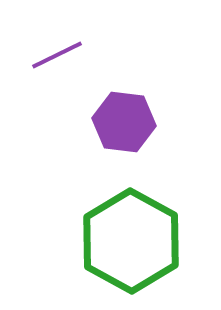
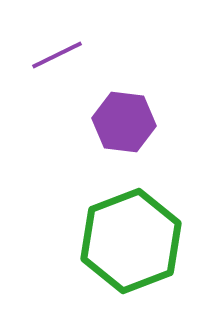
green hexagon: rotated 10 degrees clockwise
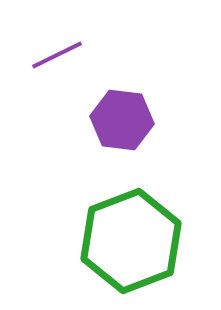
purple hexagon: moved 2 px left, 2 px up
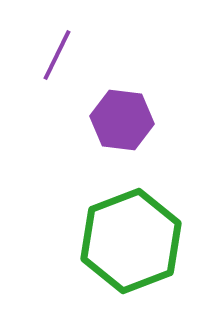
purple line: rotated 38 degrees counterclockwise
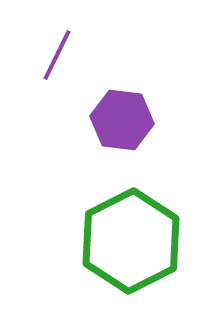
green hexagon: rotated 6 degrees counterclockwise
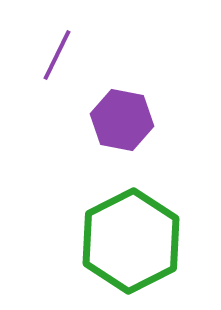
purple hexagon: rotated 4 degrees clockwise
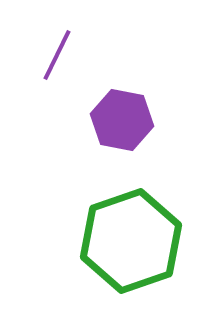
green hexagon: rotated 8 degrees clockwise
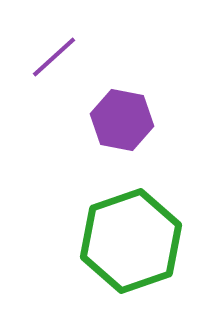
purple line: moved 3 px left, 2 px down; rotated 22 degrees clockwise
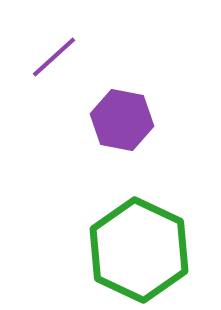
green hexagon: moved 8 px right, 9 px down; rotated 16 degrees counterclockwise
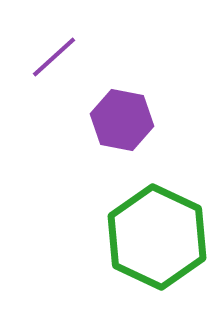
green hexagon: moved 18 px right, 13 px up
